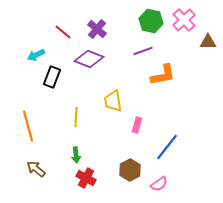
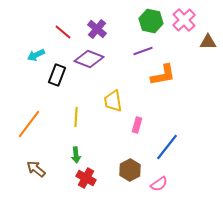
black rectangle: moved 5 px right, 2 px up
orange line: moved 1 px right, 2 px up; rotated 52 degrees clockwise
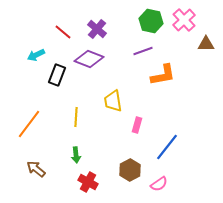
brown triangle: moved 2 px left, 2 px down
red cross: moved 2 px right, 4 px down
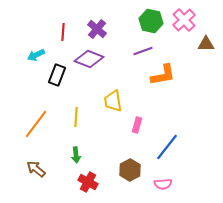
red line: rotated 54 degrees clockwise
orange line: moved 7 px right
pink semicircle: moved 4 px right; rotated 30 degrees clockwise
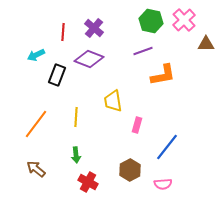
purple cross: moved 3 px left, 1 px up
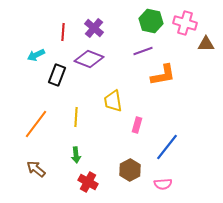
pink cross: moved 1 px right, 3 px down; rotated 30 degrees counterclockwise
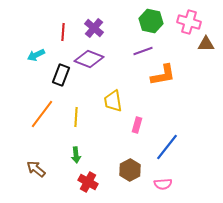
pink cross: moved 4 px right, 1 px up
black rectangle: moved 4 px right
orange line: moved 6 px right, 10 px up
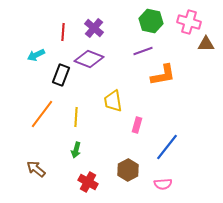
green arrow: moved 5 px up; rotated 21 degrees clockwise
brown hexagon: moved 2 px left
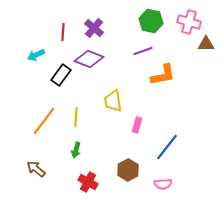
black rectangle: rotated 15 degrees clockwise
orange line: moved 2 px right, 7 px down
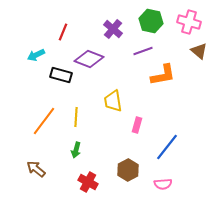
purple cross: moved 19 px right, 1 px down
red line: rotated 18 degrees clockwise
brown triangle: moved 7 px left, 7 px down; rotated 42 degrees clockwise
black rectangle: rotated 70 degrees clockwise
